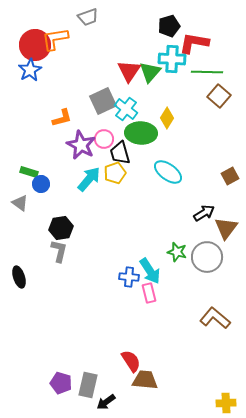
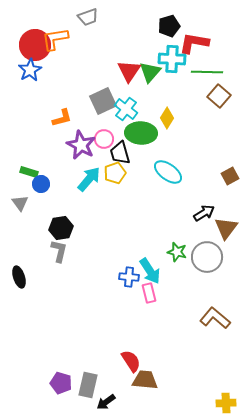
gray triangle at (20, 203): rotated 18 degrees clockwise
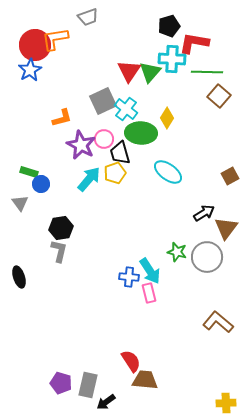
brown L-shape at (215, 318): moved 3 px right, 4 px down
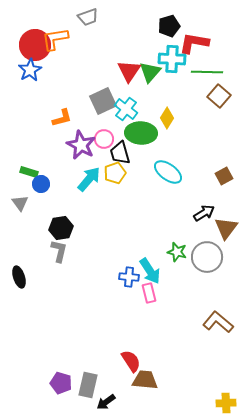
brown square at (230, 176): moved 6 px left
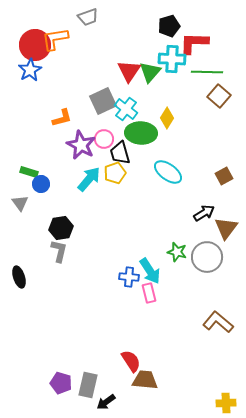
red L-shape at (194, 43): rotated 8 degrees counterclockwise
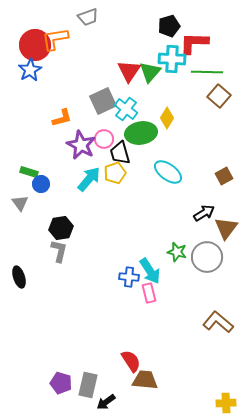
green ellipse at (141, 133): rotated 12 degrees counterclockwise
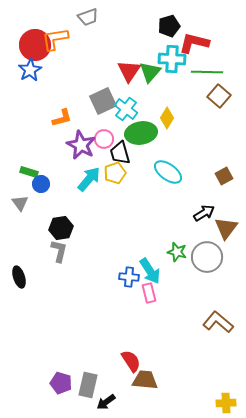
red L-shape at (194, 43): rotated 12 degrees clockwise
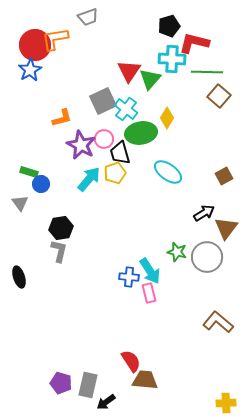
green triangle at (150, 72): moved 7 px down
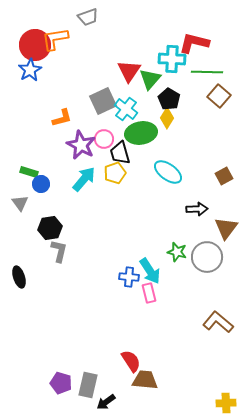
black pentagon at (169, 26): moved 73 px down; rotated 25 degrees counterclockwise
cyan arrow at (89, 179): moved 5 px left
black arrow at (204, 213): moved 7 px left, 4 px up; rotated 30 degrees clockwise
black hexagon at (61, 228): moved 11 px left
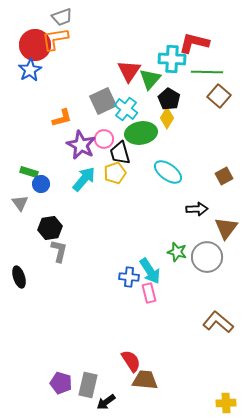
gray trapezoid at (88, 17): moved 26 px left
